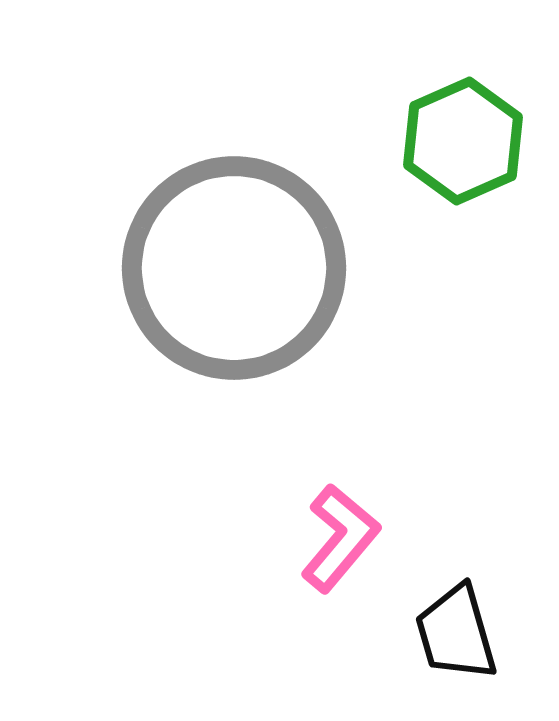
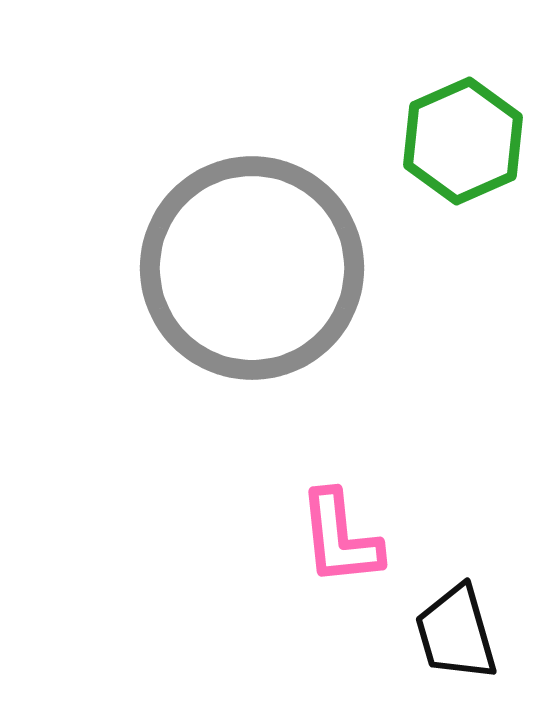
gray circle: moved 18 px right
pink L-shape: rotated 134 degrees clockwise
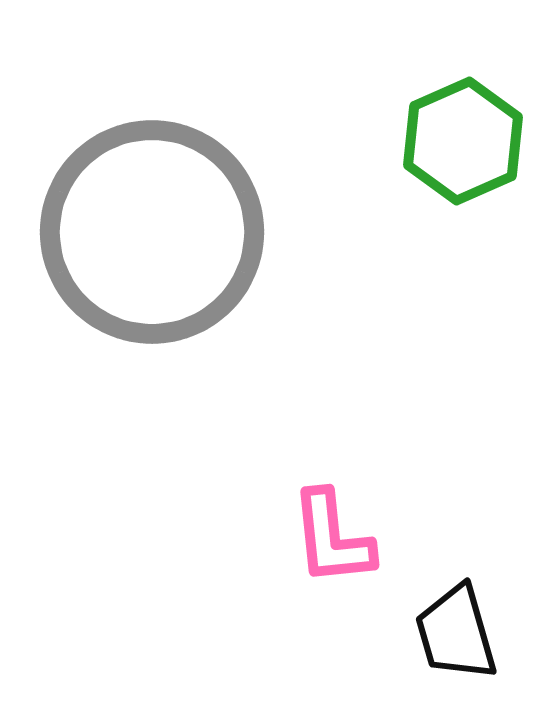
gray circle: moved 100 px left, 36 px up
pink L-shape: moved 8 px left
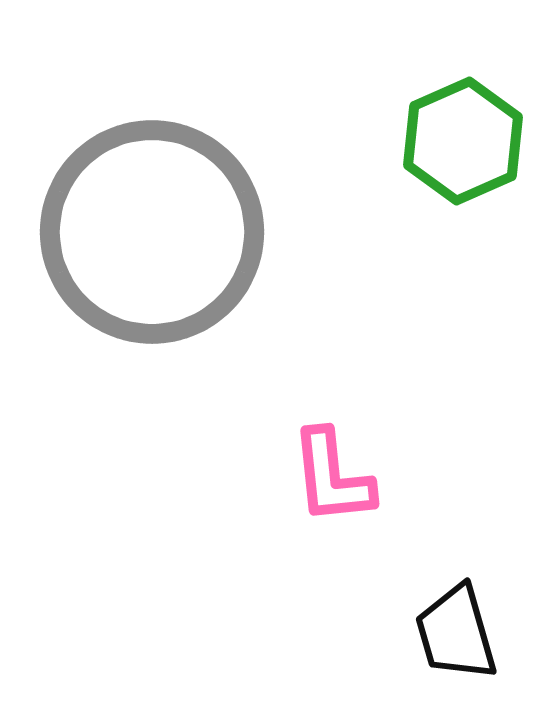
pink L-shape: moved 61 px up
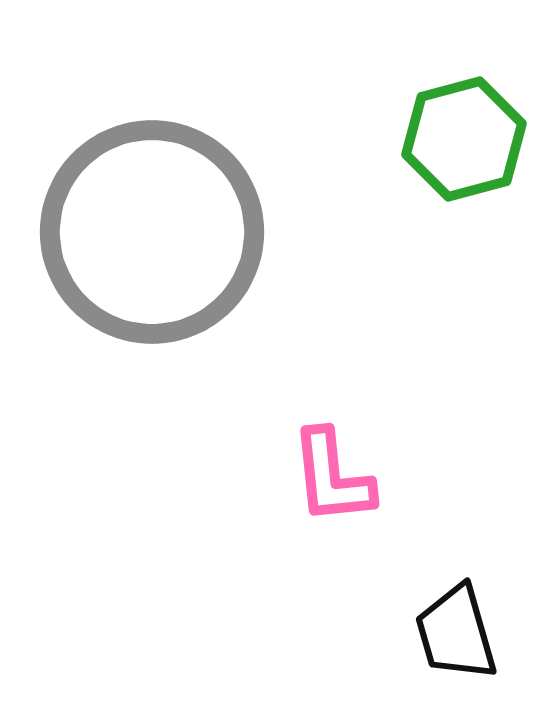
green hexagon: moved 1 px right, 2 px up; rotated 9 degrees clockwise
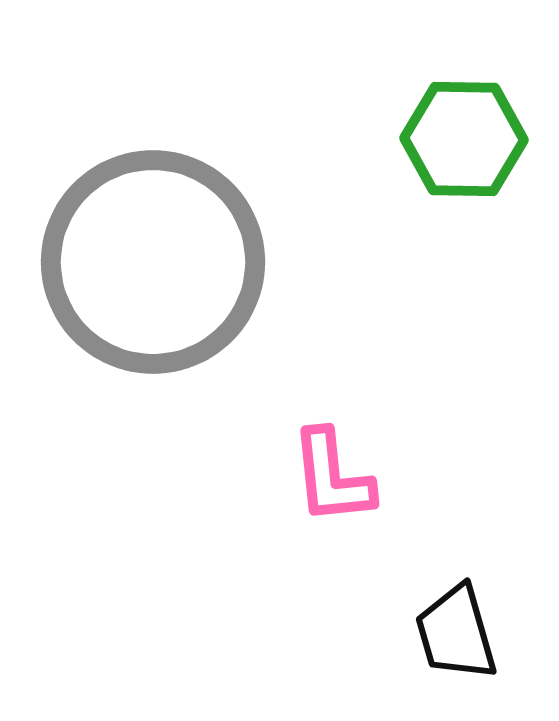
green hexagon: rotated 16 degrees clockwise
gray circle: moved 1 px right, 30 px down
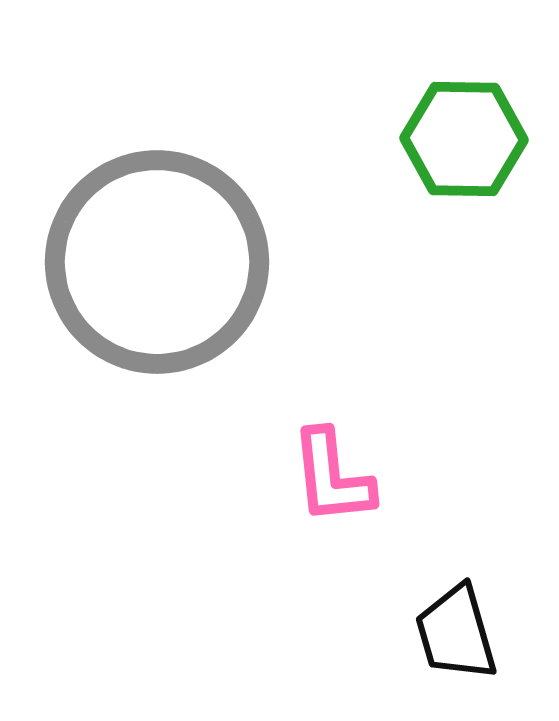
gray circle: moved 4 px right
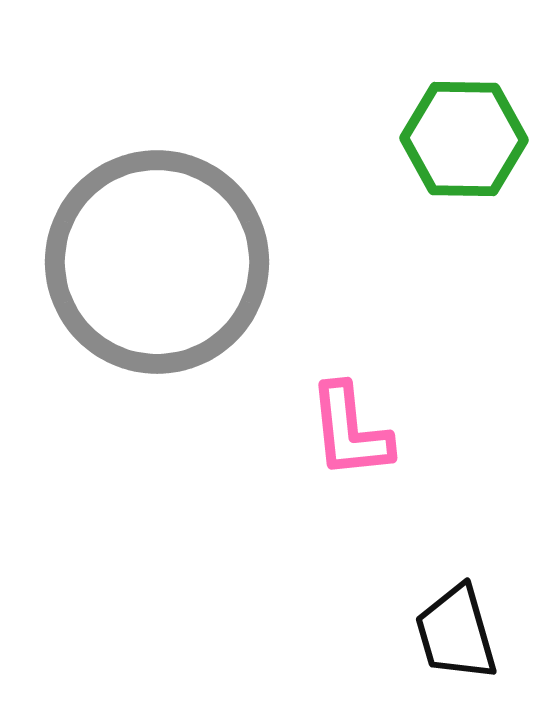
pink L-shape: moved 18 px right, 46 px up
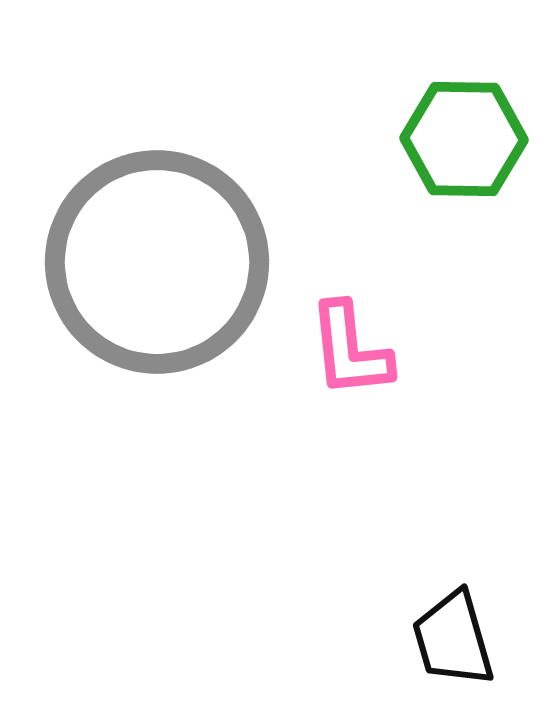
pink L-shape: moved 81 px up
black trapezoid: moved 3 px left, 6 px down
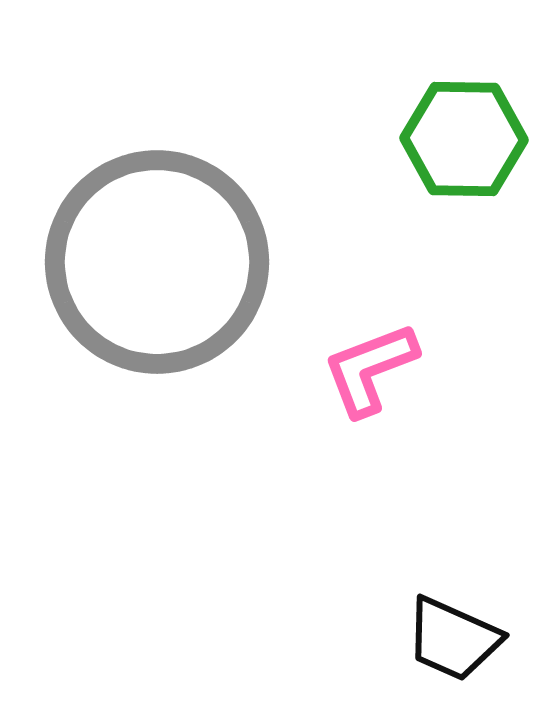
pink L-shape: moved 20 px right, 19 px down; rotated 75 degrees clockwise
black trapezoid: rotated 50 degrees counterclockwise
